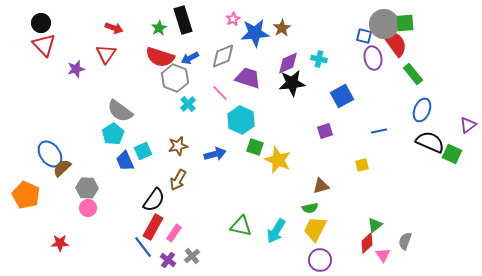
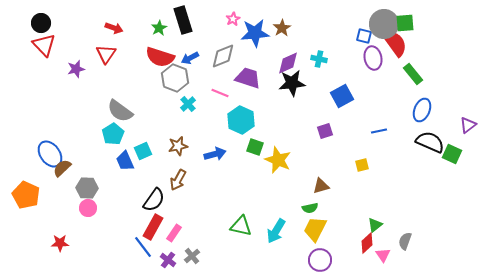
pink line at (220, 93): rotated 24 degrees counterclockwise
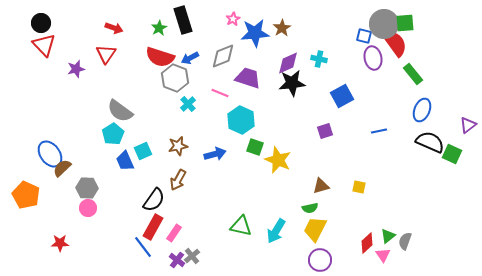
yellow square at (362, 165): moved 3 px left, 22 px down; rotated 24 degrees clockwise
green triangle at (375, 225): moved 13 px right, 11 px down
purple cross at (168, 260): moved 9 px right
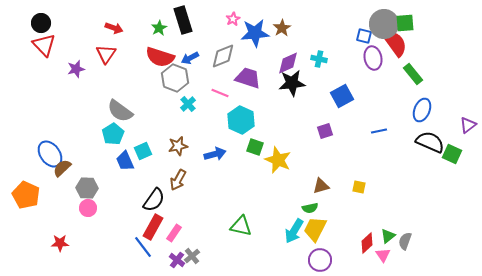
cyan arrow at (276, 231): moved 18 px right
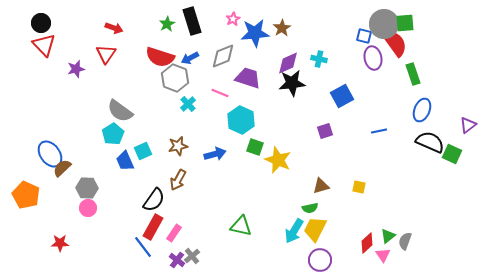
black rectangle at (183, 20): moved 9 px right, 1 px down
green star at (159, 28): moved 8 px right, 4 px up
green rectangle at (413, 74): rotated 20 degrees clockwise
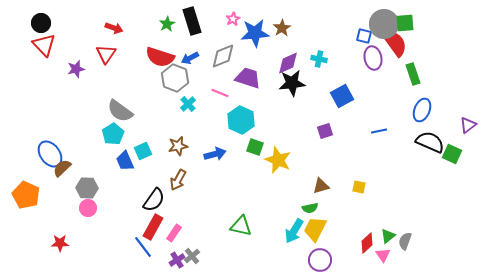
purple cross at (177, 260): rotated 21 degrees clockwise
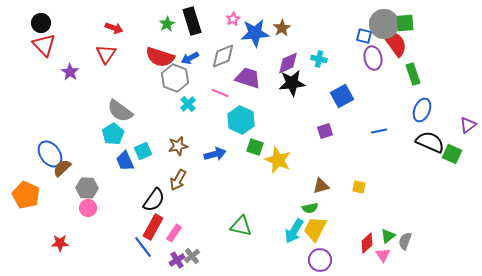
purple star at (76, 69): moved 6 px left, 3 px down; rotated 24 degrees counterclockwise
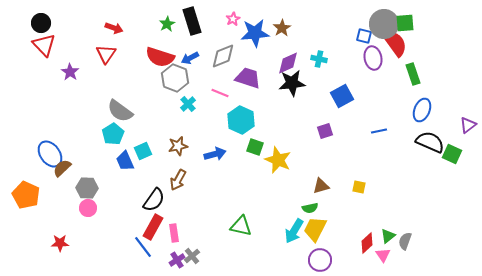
pink rectangle at (174, 233): rotated 42 degrees counterclockwise
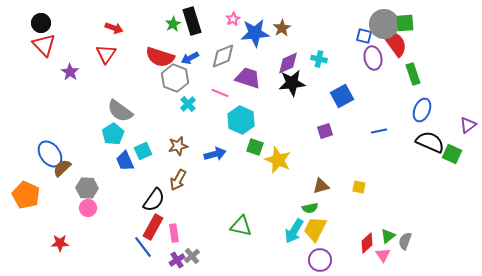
green star at (167, 24): moved 6 px right
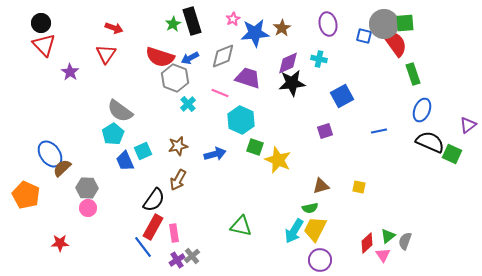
purple ellipse at (373, 58): moved 45 px left, 34 px up
